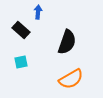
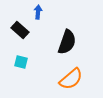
black rectangle: moved 1 px left
cyan square: rotated 24 degrees clockwise
orange semicircle: rotated 10 degrees counterclockwise
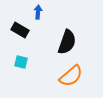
black rectangle: rotated 12 degrees counterclockwise
orange semicircle: moved 3 px up
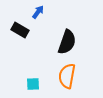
blue arrow: rotated 32 degrees clockwise
cyan square: moved 12 px right, 22 px down; rotated 16 degrees counterclockwise
orange semicircle: moved 4 px left; rotated 140 degrees clockwise
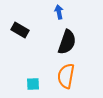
blue arrow: moved 21 px right; rotated 48 degrees counterclockwise
orange semicircle: moved 1 px left
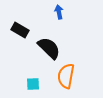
black semicircle: moved 18 px left, 6 px down; rotated 65 degrees counterclockwise
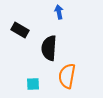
black semicircle: rotated 130 degrees counterclockwise
orange semicircle: moved 1 px right
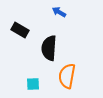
blue arrow: rotated 48 degrees counterclockwise
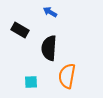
blue arrow: moved 9 px left
cyan square: moved 2 px left, 2 px up
